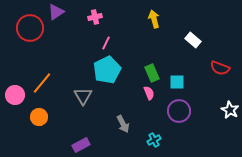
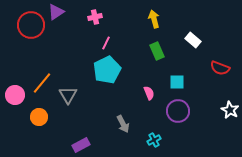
red circle: moved 1 px right, 3 px up
green rectangle: moved 5 px right, 22 px up
gray triangle: moved 15 px left, 1 px up
purple circle: moved 1 px left
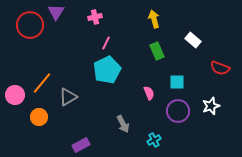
purple triangle: rotated 24 degrees counterclockwise
red circle: moved 1 px left
gray triangle: moved 2 px down; rotated 30 degrees clockwise
white star: moved 19 px left, 4 px up; rotated 24 degrees clockwise
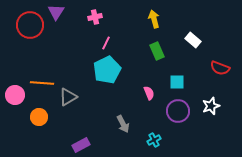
orange line: rotated 55 degrees clockwise
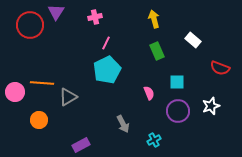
pink circle: moved 3 px up
orange circle: moved 3 px down
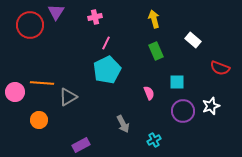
green rectangle: moved 1 px left
purple circle: moved 5 px right
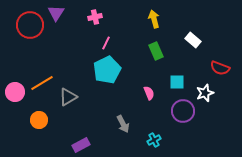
purple triangle: moved 1 px down
orange line: rotated 35 degrees counterclockwise
white star: moved 6 px left, 13 px up
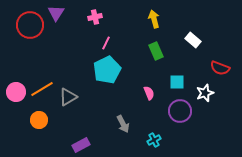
orange line: moved 6 px down
pink circle: moved 1 px right
purple circle: moved 3 px left
